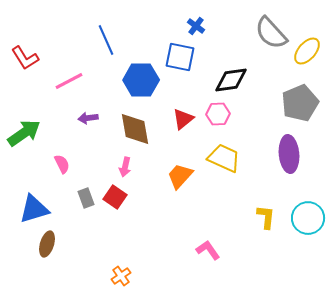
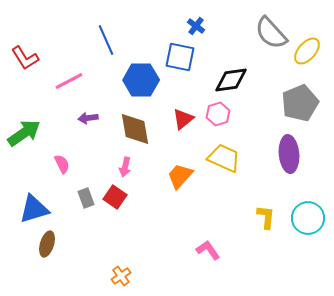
pink hexagon: rotated 15 degrees counterclockwise
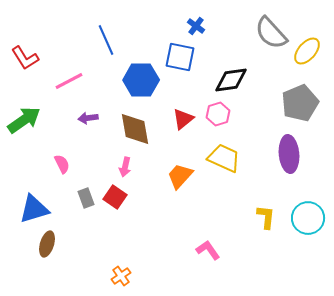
green arrow: moved 13 px up
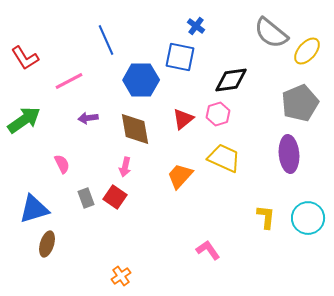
gray semicircle: rotated 9 degrees counterclockwise
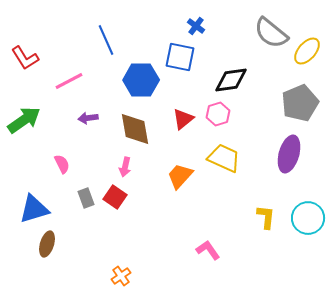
purple ellipse: rotated 21 degrees clockwise
